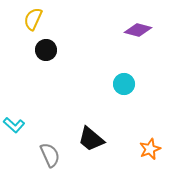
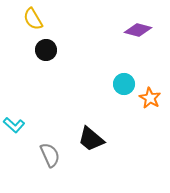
yellow semicircle: rotated 55 degrees counterclockwise
orange star: moved 51 px up; rotated 20 degrees counterclockwise
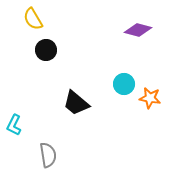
orange star: rotated 20 degrees counterclockwise
cyan L-shape: rotated 75 degrees clockwise
black trapezoid: moved 15 px left, 36 px up
gray semicircle: moved 2 px left; rotated 15 degrees clockwise
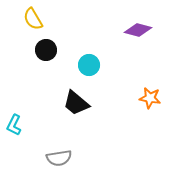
cyan circle: moved 35 px left, 19 px up
gray semicircle: moved 11 px right, 3 px down; rotated 90 degrees clockwise
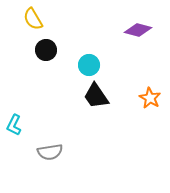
orange star: rotated 20 degrees clockwise
black trapezoid: moved 20 px right, 7 px up; rotated 16 degrees clockwise
gray semicircle: moved 9 px left, 6 px up
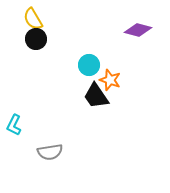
black circle: moved 10 px left, 11 px up
orange star: moved 40 px left, 18 px up; rotated 10 degrees counterclockwise
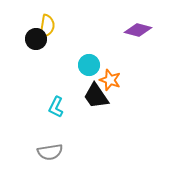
yellow semicircle: moved 14 px right, 7 px down; rotated 140 degrees counterclockwise
cyan L-shape: moved 42 px right, 18 px up
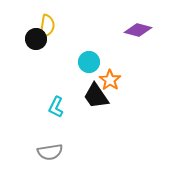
cyan circle: moved 3 px up
orange star: rotated 15 degrees clockwise
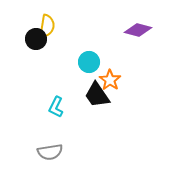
black trapezoid: moved 1 px right, 1 px up
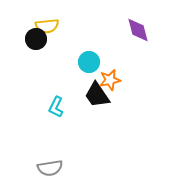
yellow semicircle: rotated 75 degrees clockwise
purple diamond: rotated 60 degrees clockwise
orange star: rotated 25 degrees clockwise
gray semicircle: moved 16 px down
